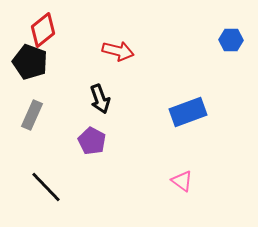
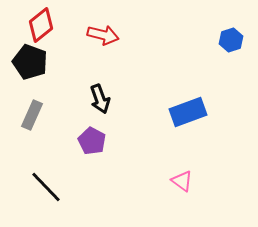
red diamond: moved 2 px left, 5 px up
blue hexagon: rotated 20 degrees counterclockwise
red arrow: moved 15 px left, 16 px up
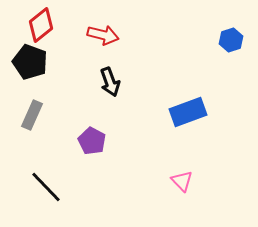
black arrow: moved 10 px right, 17 px up
pink triangle: rotated 10 degrees clockwise
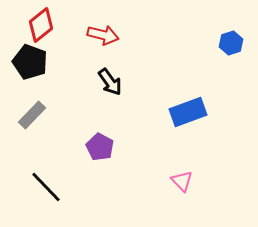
blue hexagon: moved 3 px down
black arrow: rotated 16 degrees counterclockwise
gray rectangle: rotated 20 degrees clockwise
purple pentagon: moved 8 px right, 6 px down
